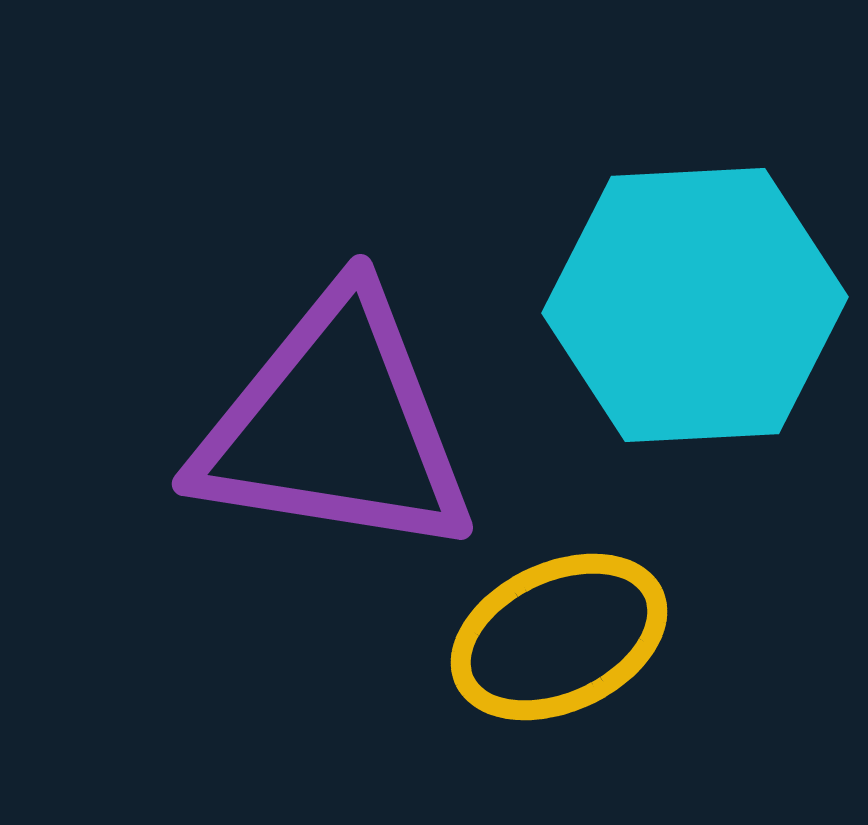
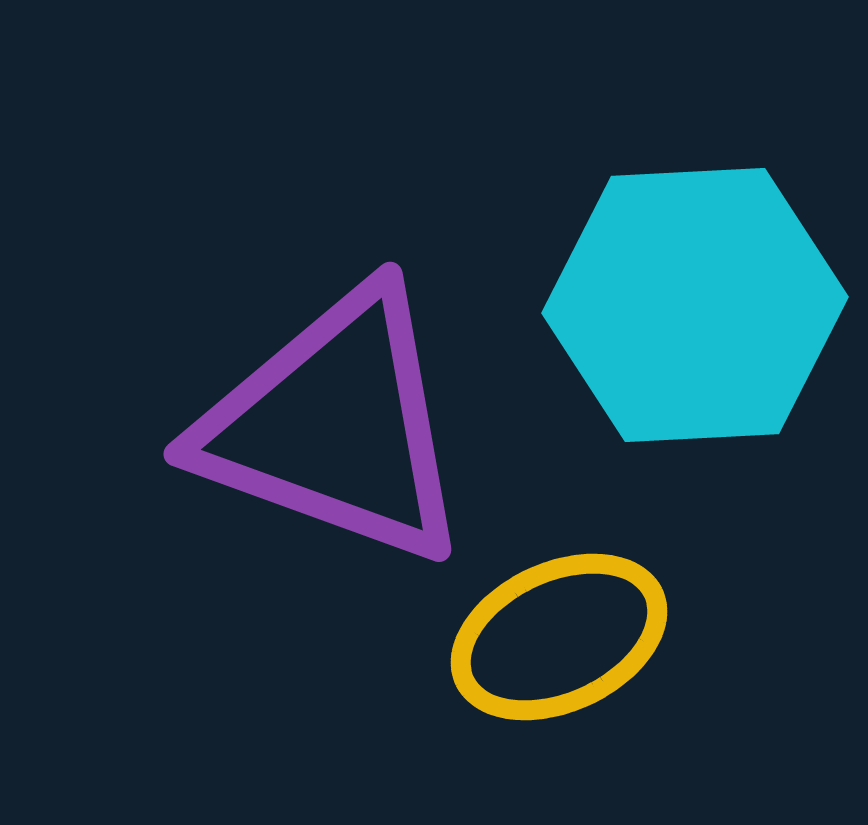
purple triangle: rotated 11 degrees clockwise
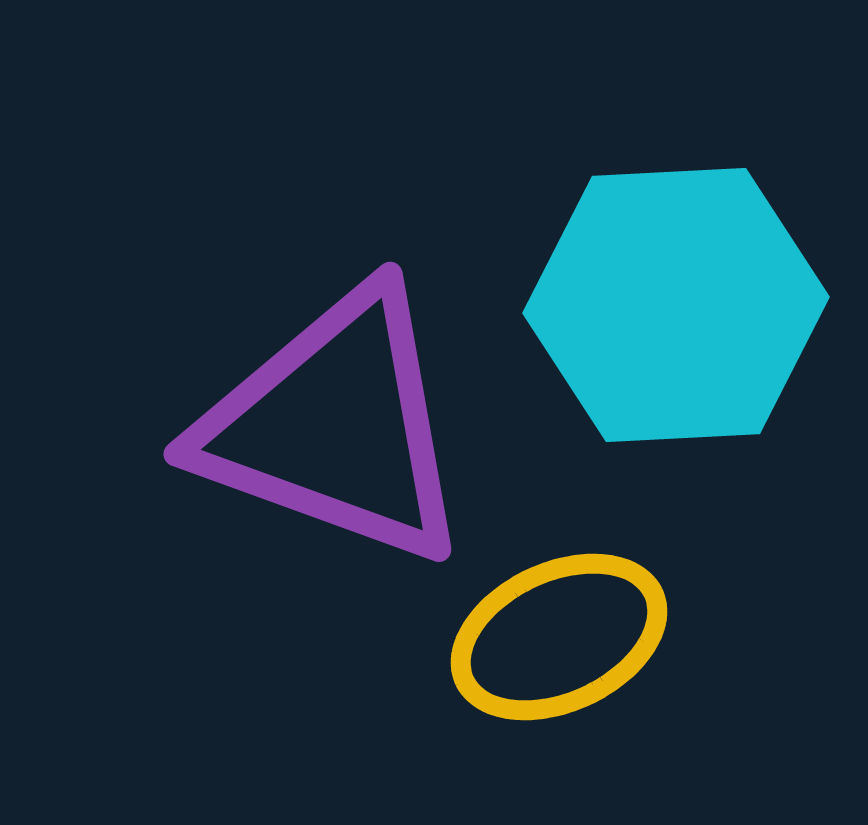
cyan hexagon: moved 19 px left
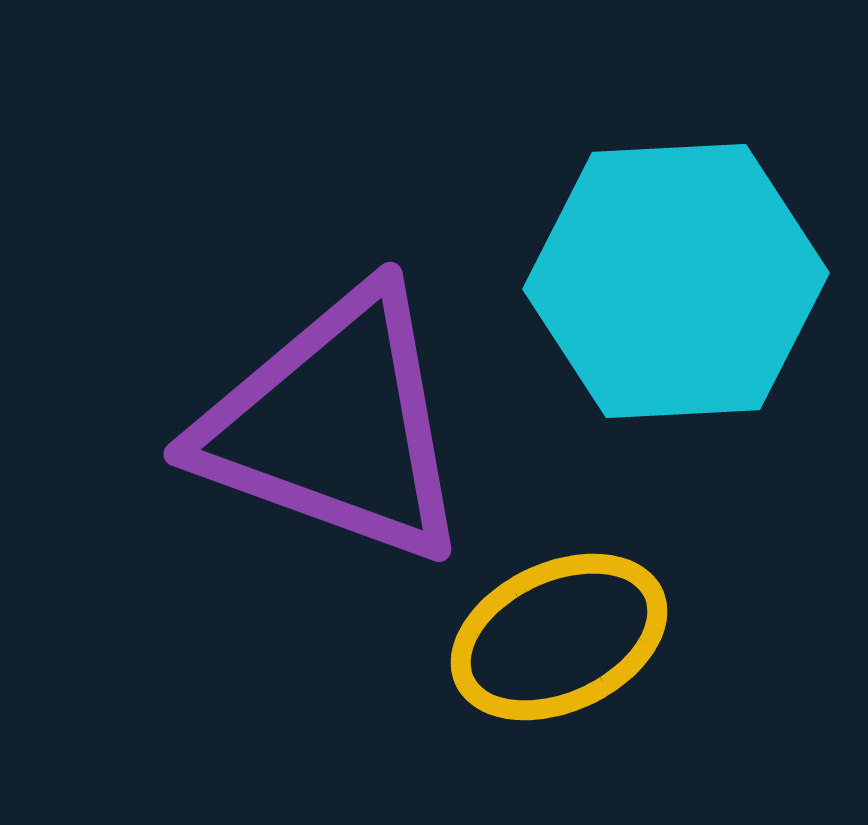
cyan hexagon: moved 24 px up
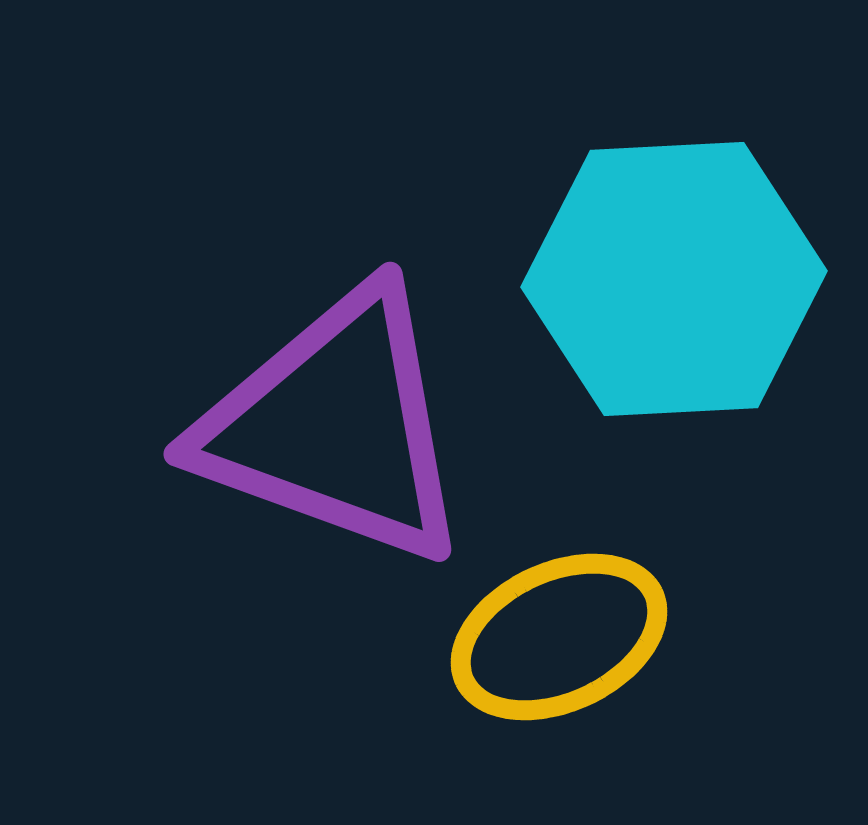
cyan hexagon: moved 2 px left, 2 px up
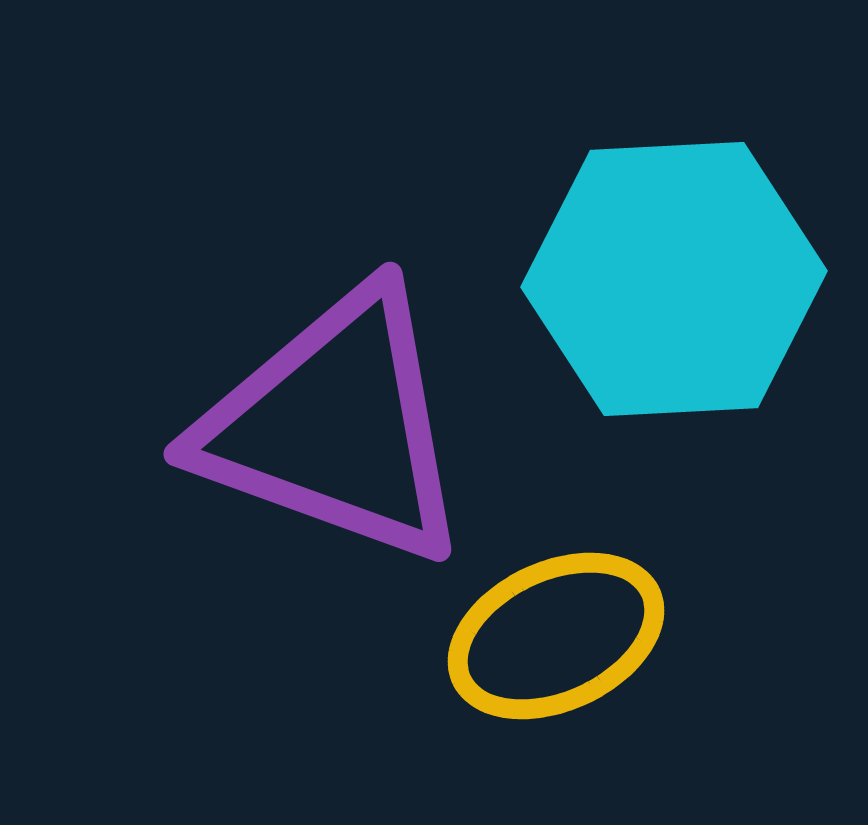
yellow ellipse: moved 3 px left, 1 px up
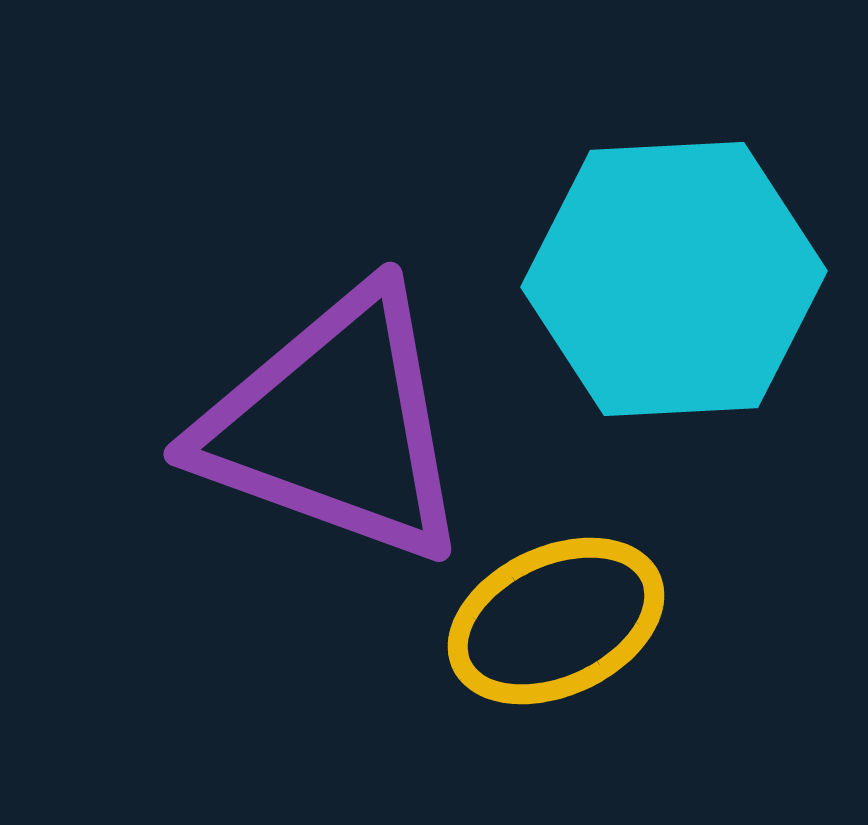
yellow ellipse: moved 15 px up
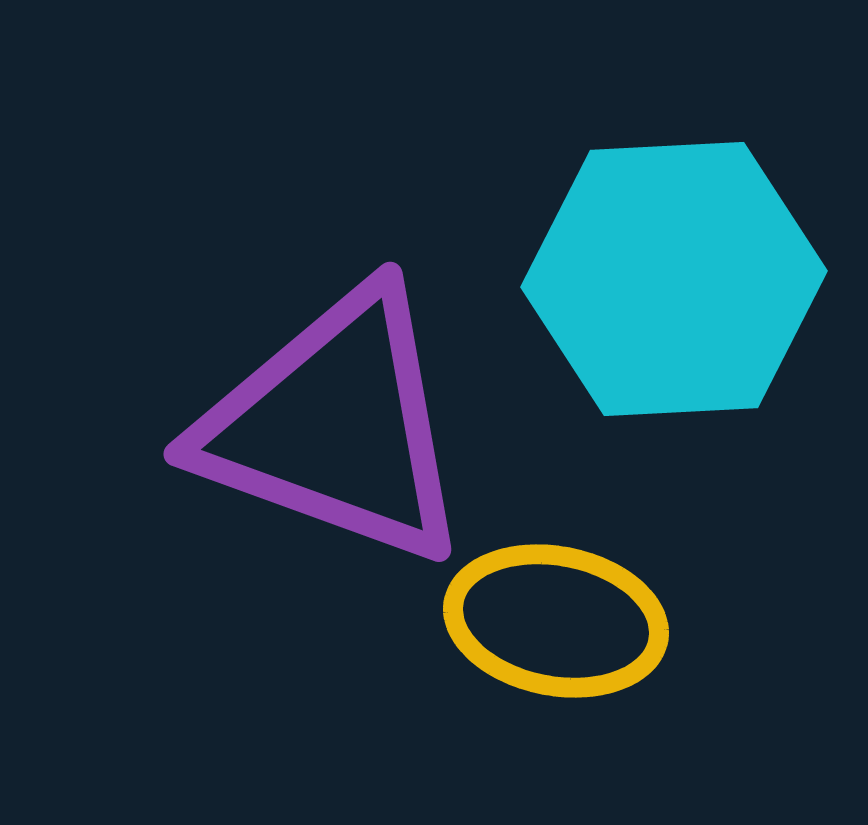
yellow ellipse: rotated 36 degrees clockwise
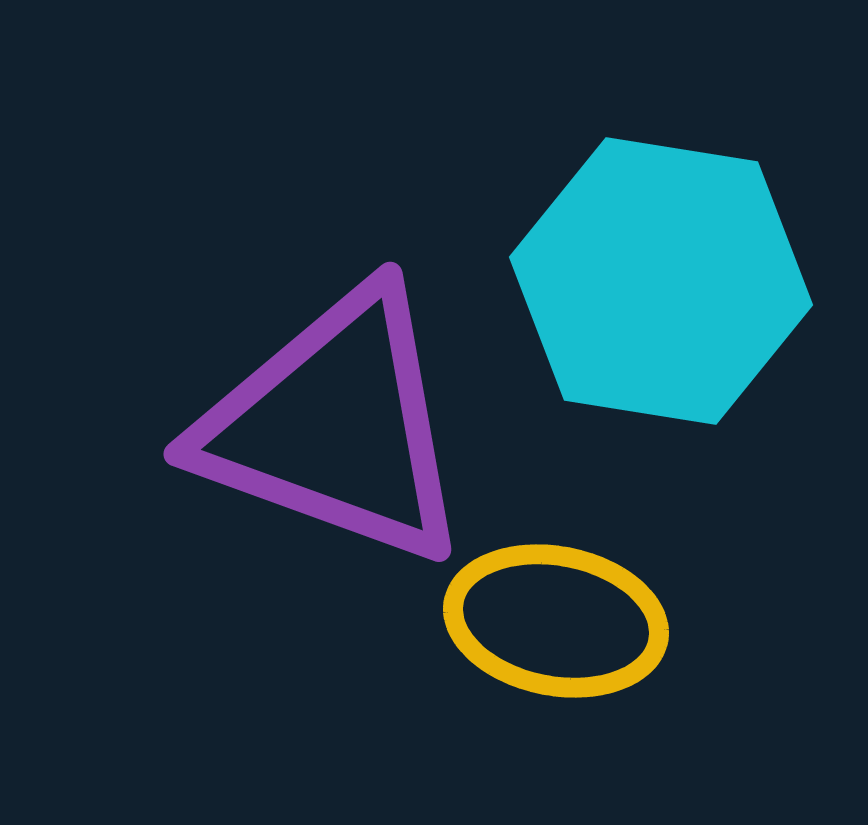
cyan hexagon: moved 13 px left, 2 px down; rotated 12 degrees clockwise
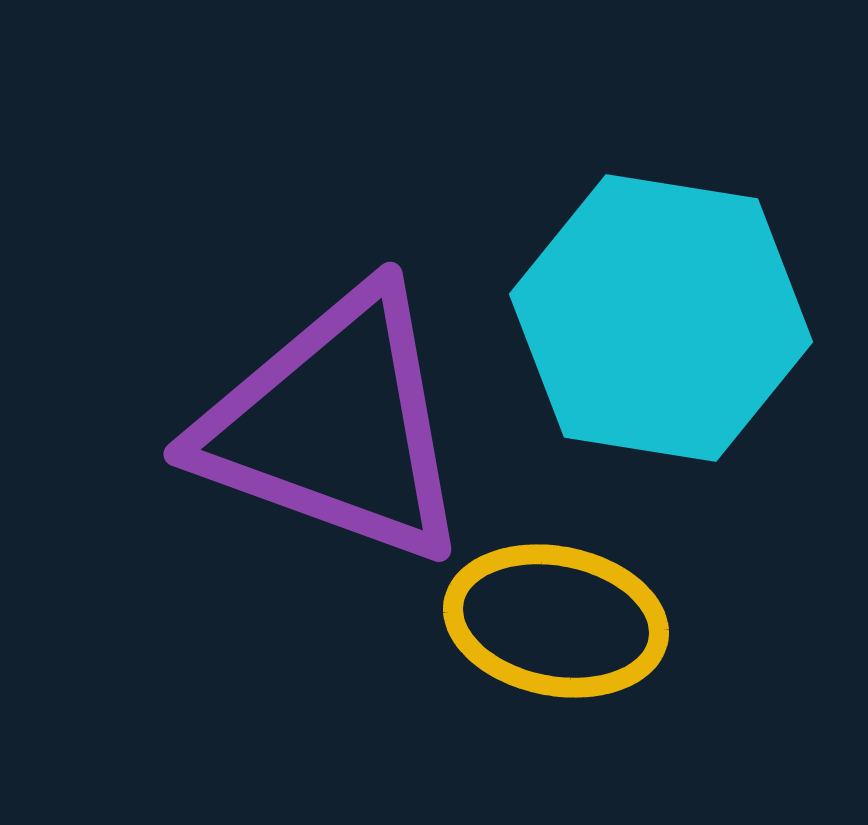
cyan hexagon: moved 37 px down
